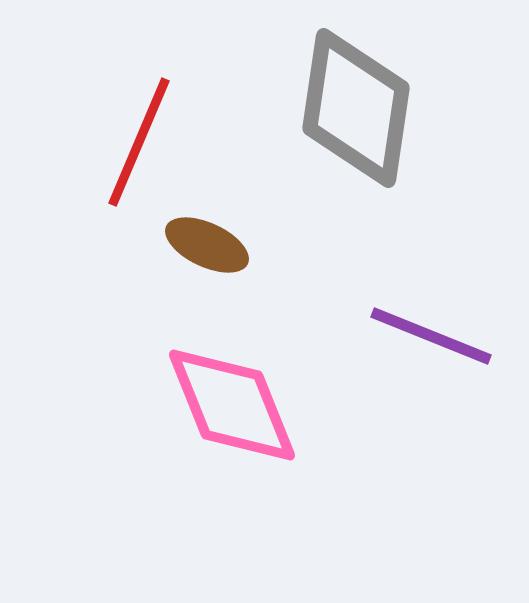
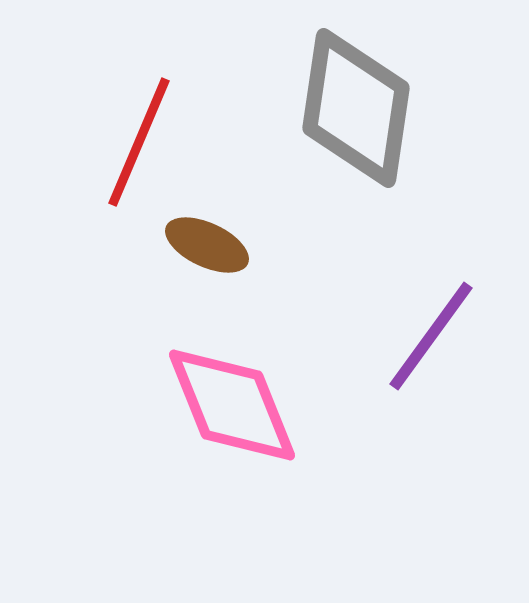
purple line: rotated 76 degrees counterclockwise
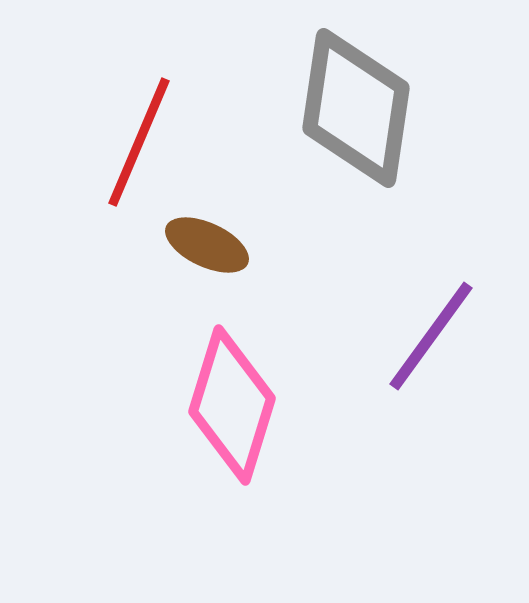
pink diamond: rotated 39 degrees clockwise
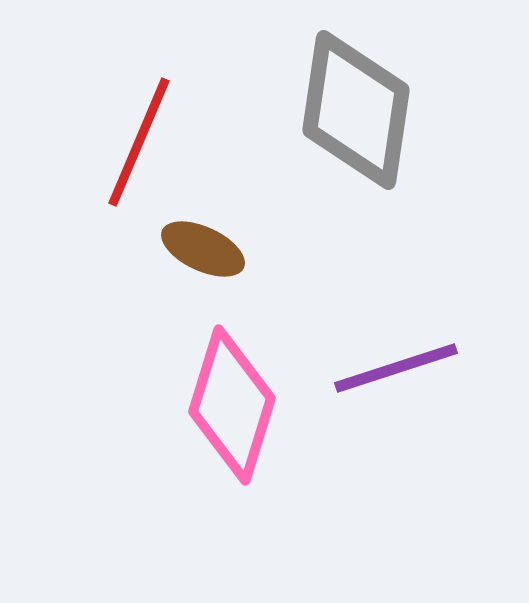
gray diamond: moved 2 px down
brown ellipse: moved 4 px left, 4 px down
purple line: moved 35 px left, 32 px down; rotated 36 degrees clockwise
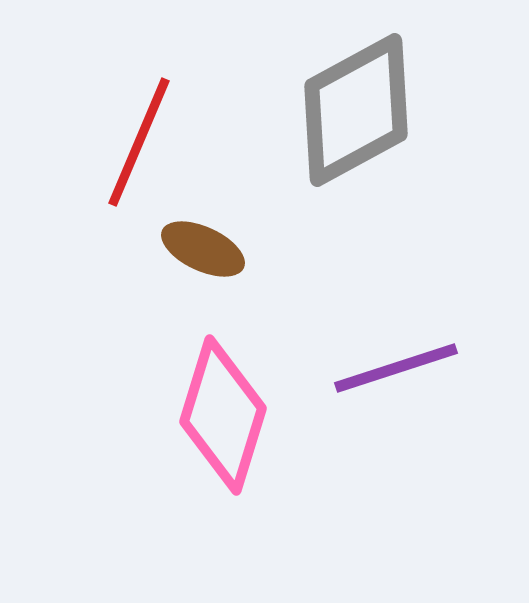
gray diamond: rotated 53 degrees clockwise
pink diamond: moved 9 px left, 10 px down
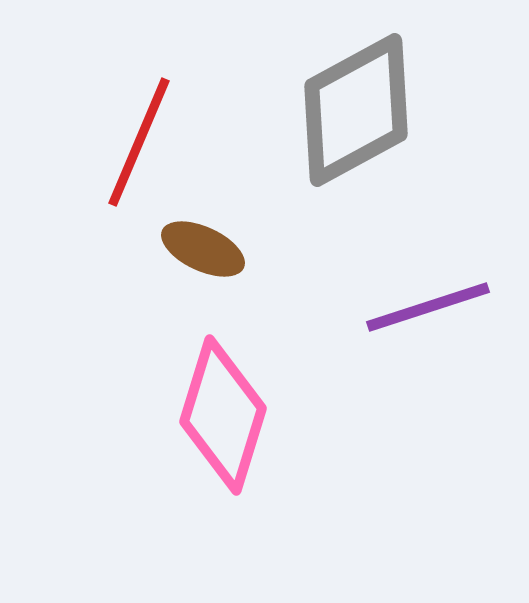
purple line: moved 32 px right, 61 px up
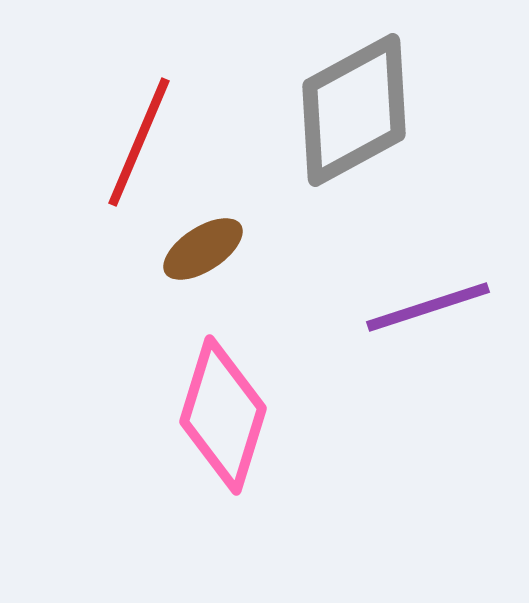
gray diamond: moved 2 px left
brown ellipse: rotated 58 degrees counterclockwise
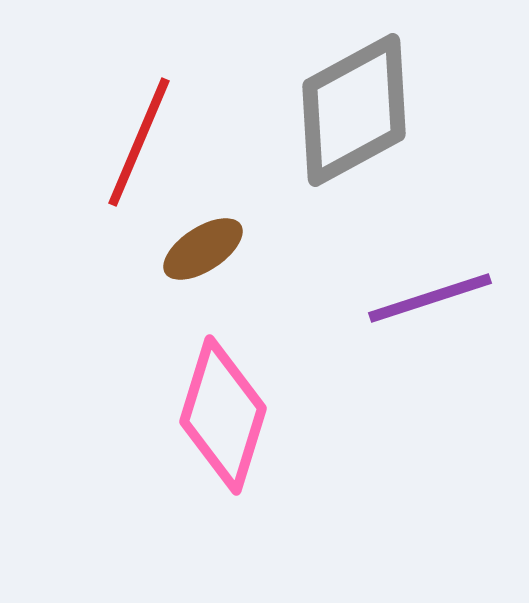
purple line: moved 2 px right, 9 px up
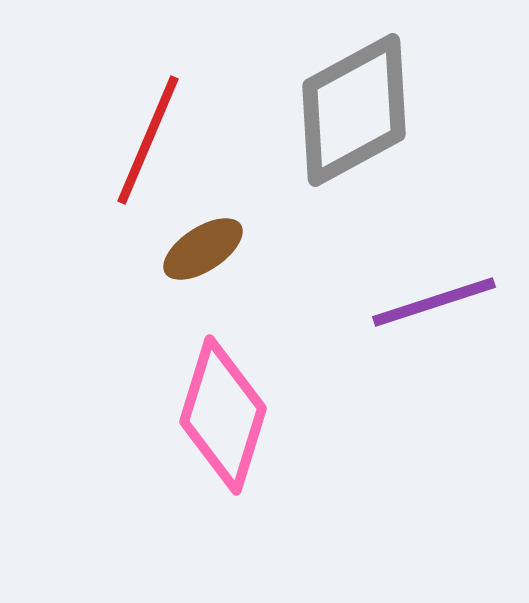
red line: moved 9 px right, 2 px up
purple line: moved 4 px right, 4 px down
